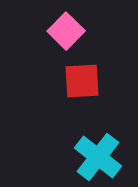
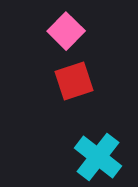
red square: moved 8 px left; rotated 15 degrees counterclockwise
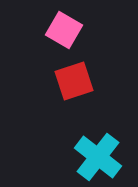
pink square: moved 2 px left, 1 px up; rotated 15 degrees counterclockwise
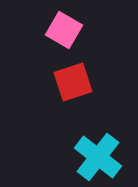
red square: moved 1 px left, 1 px down
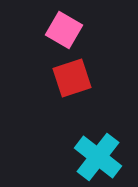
red square: moved 1 px left, 4 px up
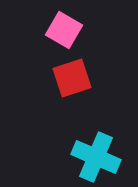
cyan cross: moved 2 px left; rotated 15 degrees counterclockwise
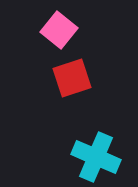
pink square: moved 5 px left; rotated 9 degrees clockwise
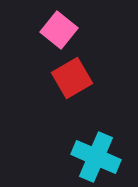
red square: rotated 12 degrees counterclockwise
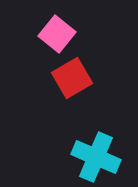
pink square: moved 2 px left, 4 px down
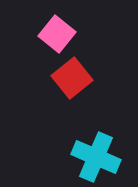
red square: rotated 9 degrees counterclockwise
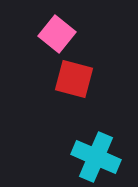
red square: moved 2 px right, 1 px down; rotated 36 degrees counterclockwise
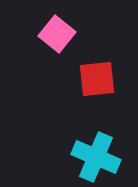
red square: moved 23 px right; rotated 21 degrees counterclockwise
